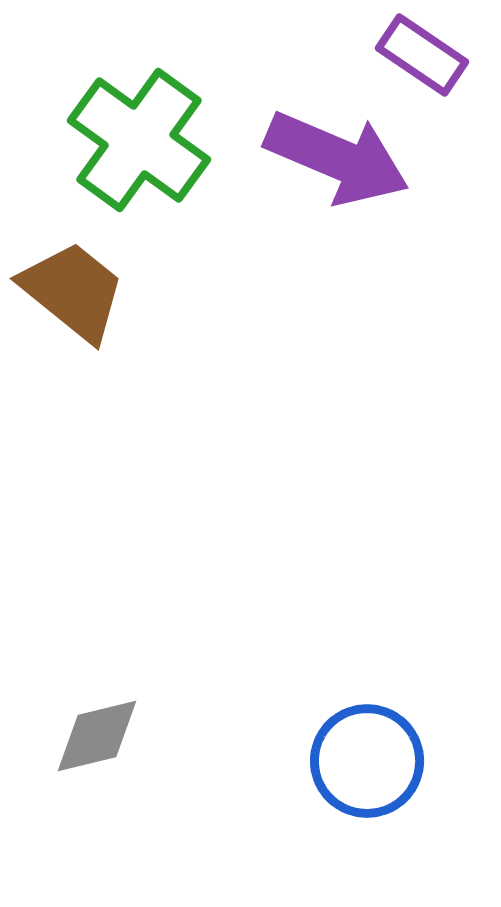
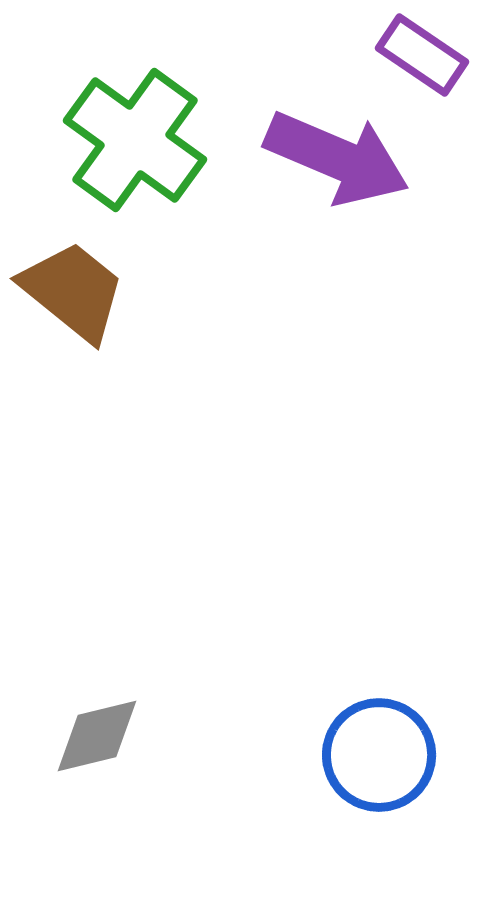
green cross: moved 4 px left
blue circle: moved 12 px right, 6 px up
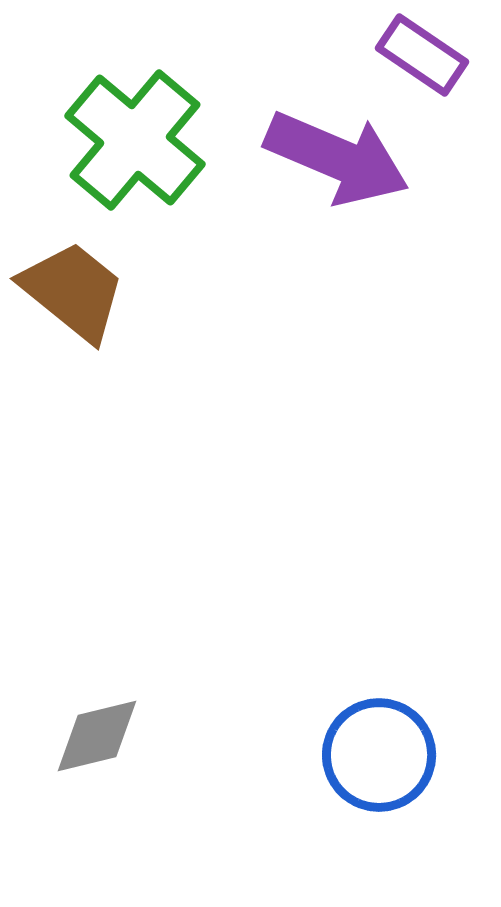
green cross: rotated 4 degrees clockwise
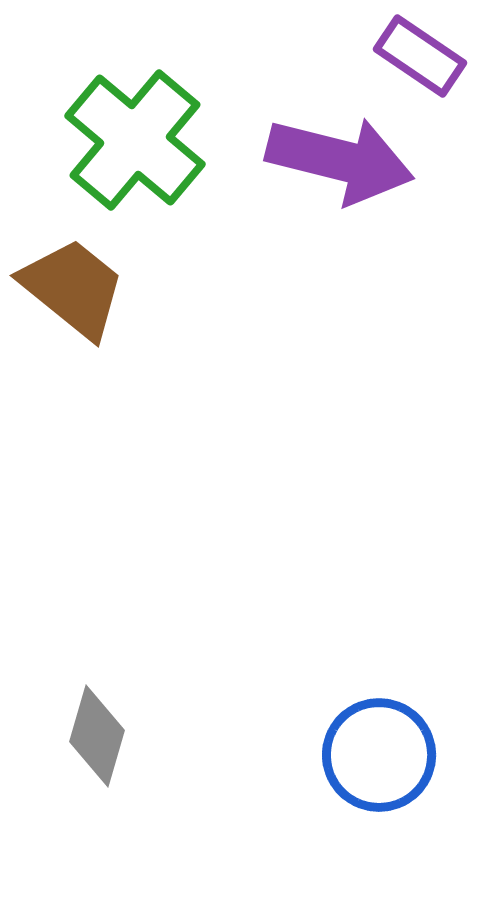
purple rectangle: moved 2 px left, 1 px down
purple arrow: moved 3 px right, 2 px down; rotated 9 degrees counterclockwise
brown trapezoid: moved 3 px up
gray diamond: rotated 60 degrees counterclockwise
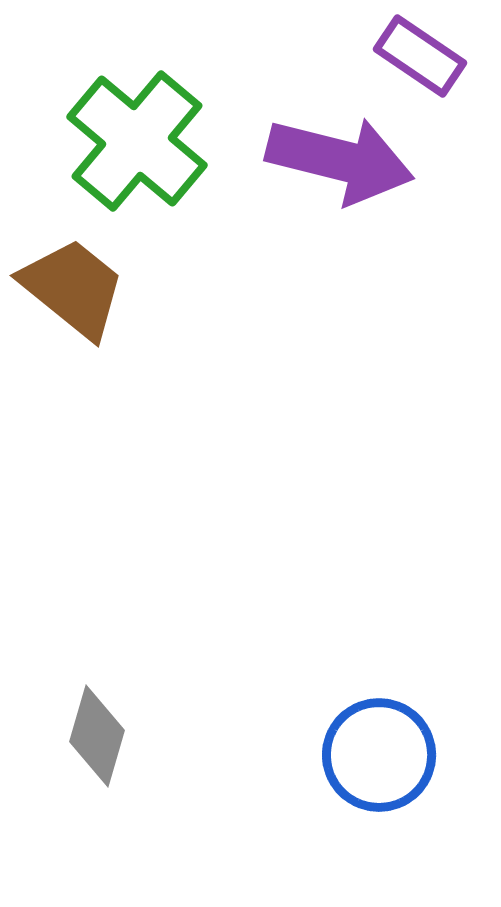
green cross: moved 2 px right, 1 px down
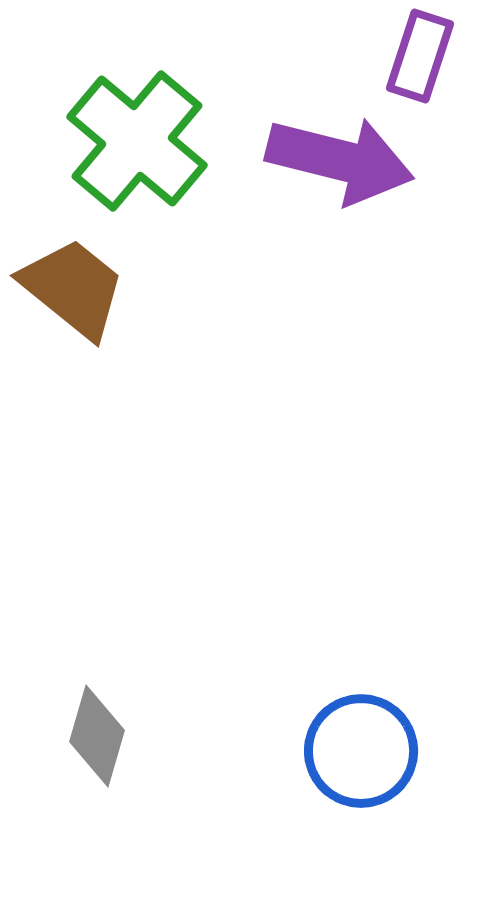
purple rectangle: rotated 74 degrees clockwise
blue circle: moved 18 px left, 4 px up
